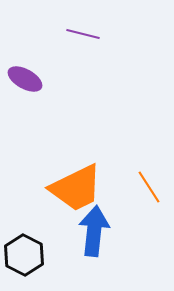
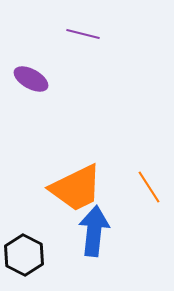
purple ellipse: moved 6 px right
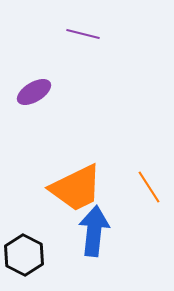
purple ellipse: moved 3 px right, 13 px down; rotated 60 degrees counterclockwise
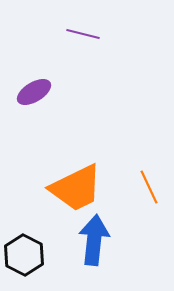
orange line: rotated 8 degrees clockwise
blue arrow: moved 9 px down
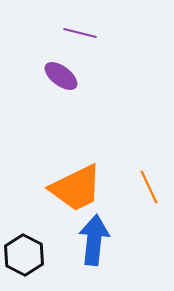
purple line: moved 3 px left, 1 px up
purple ellipse: moved 27 px right, 16 px up; rotated 68 degrees clockwise
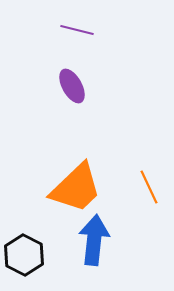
purple line: moved 3 px left, 3 px up
purple ellipse: moved 11 px right, 10 px down; rotated 24 degrees clockwise
orange trapezoid: rotated 18 degrees counterclockwise
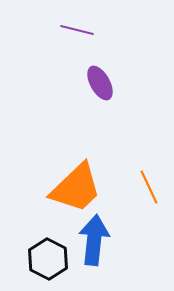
purple ellipse: moved 28 px right, 3 px up
black hexagon: moved 24 px right, 4 px down
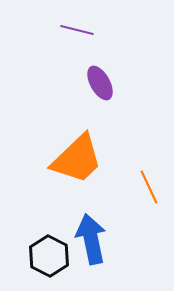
orange trapezoid: moved 1 px right, 29 px up
blue arrow: moved 3 px left, 1 px up; rotated 18 degrees counterclockwise
black hexagon: moved 1 px right, 3 px up
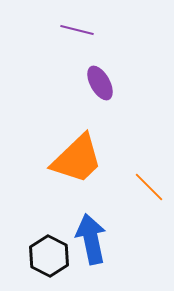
orange line: rotated 20 degrees counterclockwise
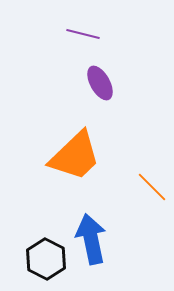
purple line: moved 6 px right, 4 px down
orange trapezoid: moved 2 px left, 3 px up
orange line: moved 3 px right
black hexagon: moved 3 px left, 3 px down
